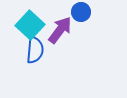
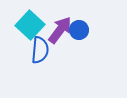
blue circle: moved 2 px left, 18 px down
blue semicircle: moved 5 px right
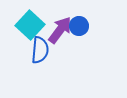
blue circle: moved 4 px up
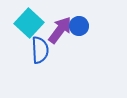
cyan square: moved 1 px left, 2 px up
blue semicircle: rotated 8 degrees counterclockwise
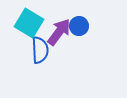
cyan square: rotated 12 degrees counterclockwise
purple arrow: moved 1 px left, 2 px down
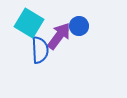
purple arrow: moved 4 px down
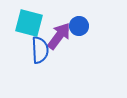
cyan square: rotated 16 degrees counterclockwise
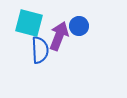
purple arrow: rotated 16 degrees counterclockwise
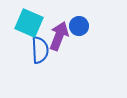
cyan square: rotated 8 degrees clockwise
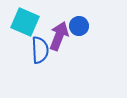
cyan square: moved 4 px left, 1 px up
